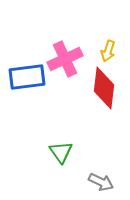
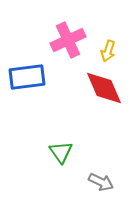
pink cross: moved 3 px right, 19 px up
red diamond: rotated 30 degrees counterclockwise
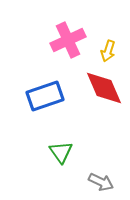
blue rectangle: moved 18 px right, 19 px down; rotated 12 degrees counterclockwise
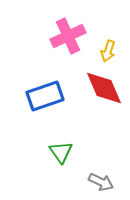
pink cross: moved 4 px up
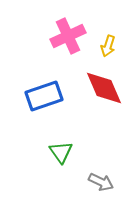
yellow arrow: moved 5 px up
blue rectangle: moved 1 px left
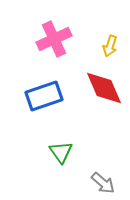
pink cross: moved 14 px left, 3 px down
yellow arrow: moved 2 px right
gray arrow: moved 2 px right, 1 px down; rotated 15 degrees clockwise
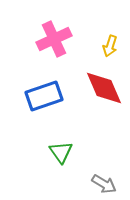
gray arrow: moved 1 px right, 1 px down; rotated 10 degrees counterclockwise
